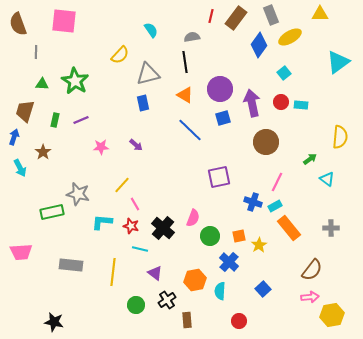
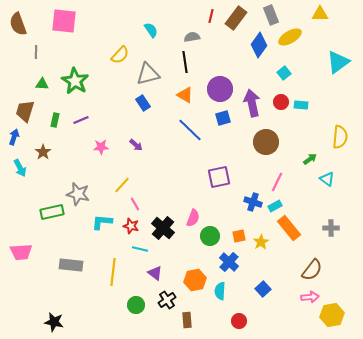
blue rectangle at (143, 103): rotated 21 degrees counterclockwise
yellow star at (259, 245): moved 2 px right, 3 px up
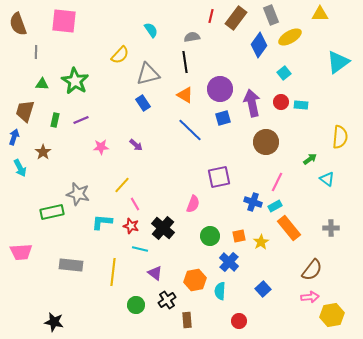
pink semicircle at (193, 218): moved 14 px up
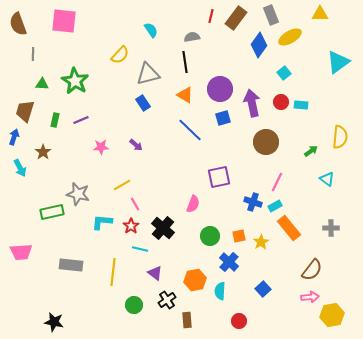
gray line at (36, 52): moved 3 px left, 2 px down
green arrow at (310, 159): moved 1 px right, 8 px up
yellow line at (122, 185): rotated 18 degrees clockwise
red star at (131, 226): rotated 21 degrees clockwise
green circle at (136, 305): moved 2 px left
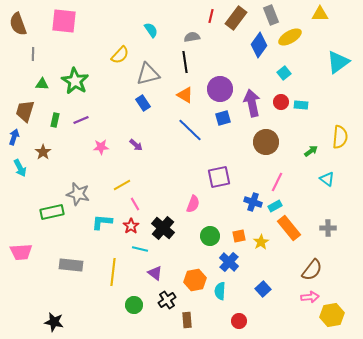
gray cross at (331, 228): moved 3 px left
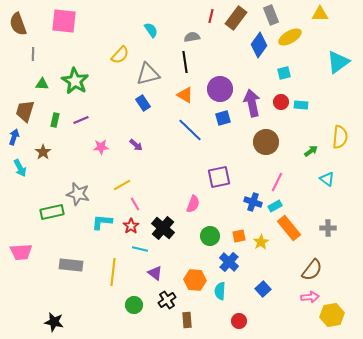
cyan square at (284, 73): rotated 24 degrees clockwise
orange hexagon at (195, 280): rotated 15 degrees clockwise
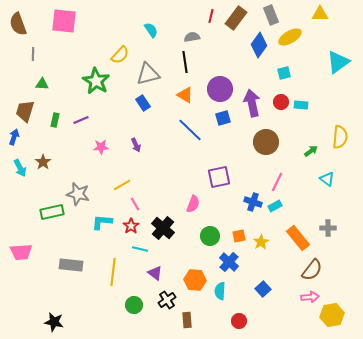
green star at (75, 81): moved 21 px right
purple arrow at (136, 145): rotated 24 degrees clockwise
brown star at (43, 152): moved 10 px down
orange rectangle at (289, 228): moved 9 px right, 10 px down
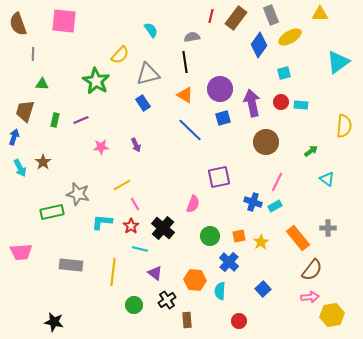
yellow semicircle at (340, 137): moved 4 px right, 11 px up
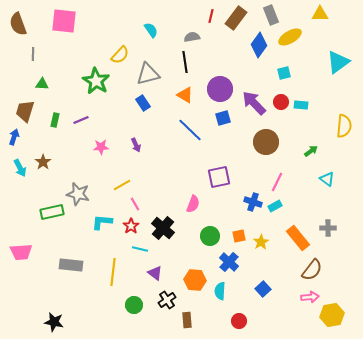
purple arrow at (252, 103): moved 2 px right; rotated 32 degrees counterclockwise
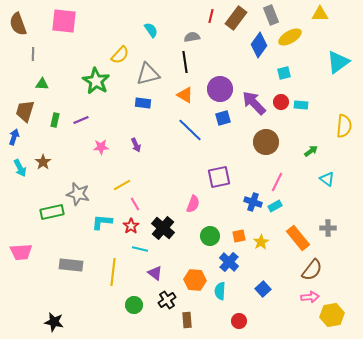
blue rectangle at (143, 103): rotated 49 degrees counterclockwise
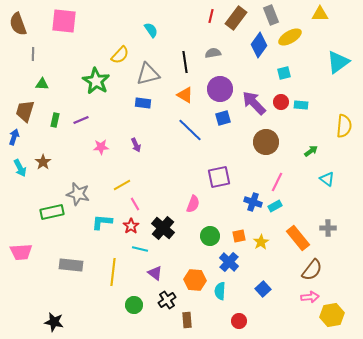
gray semicircle at (192, 37): moved 21 px right, 16 px down
